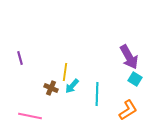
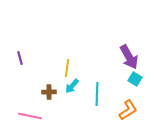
yellow line: moved 2 px right, 4 px up
brown cross: moved 2 px left, 4 px down; rotated 24 degrees counterclockwise
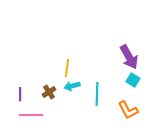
purple line: moved 36 px down; rotated 16 degrees clockwise
cyan square: moved 2 px left, 1 px down
cyan arrow: rotated 35 degrees clockwise
brown cross: rotated 32 degrees counterclockwise
orange L-shape: rotated 95 degrees clockwise
pink line: moved 1 px right, 1 px up; rotated 10 degrees counterclockwise
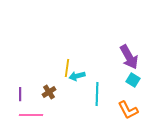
cyan arrow: moved 5 px right, 10 px up
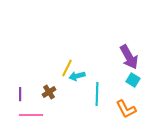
yellow line: rotated 18 degrees clockwise
orange L-shape: moved 2 px left, 1 px up
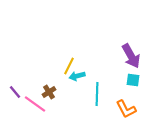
purple arrow: moved 2 px right, 1 px up
yellow line: moved 2 px right, 2 px up
cyan square: rotated 24 degrees counterclockwise
purple line: moved 5 px left, 2 px up; rotated 40 degrees counterclockwise
pink line: moved 4 px right, 11 px up; rotated 35 degrees clockwise
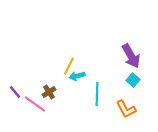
cyan square: rotated 32 degrees clockwise
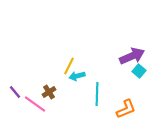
purple arrow: moved 1 px right; rotated 85 degrees counterclockwise
cyan square: moved 6 px right, 9 px up
orange L-shape: rotated 85 degrees counterclockwise
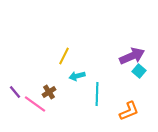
yellow line: moved 5 px left, 10 px up
orange L-shape: moved 3 px right, 2 px down
